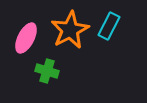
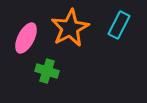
cyan rectangle: moved 10 px right, 1 px up
orange star: moved 2 px up
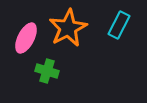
orange star: moved 2 px left
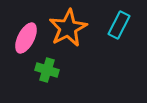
green cross: moved 1 px up
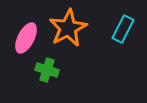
cyan rectangle: moved 4 px right, 4 px down
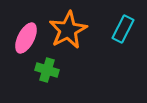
orange star: moved 2 px down
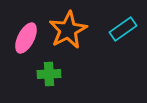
cyan rectangle: rotated 28 degrees clockwise
green cross: moved 2 px right, 4 px down; rotated 20 degrees counterclockwise
